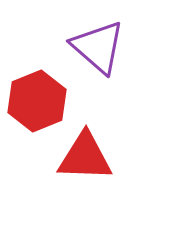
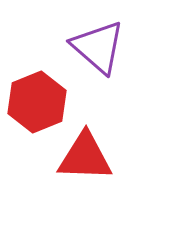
red hexagon: moved 1 px down
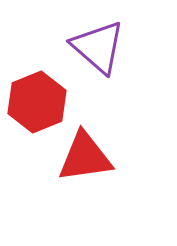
red triangle: rotated 10 degrees counterclockwise
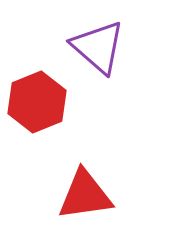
red triangle: moved 38 px down
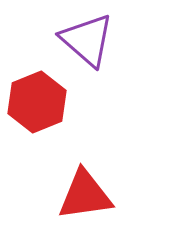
purple triangle: moved 11 px left, 7 px up
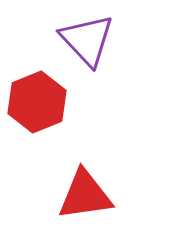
purple triangle: rotated 6 degrees clockwise
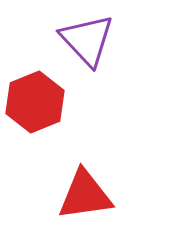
red hexagon: moved 2 px left
